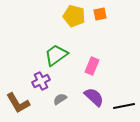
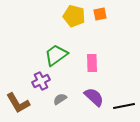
pink rectangle: moved 3 px up; rotated 24 degrees counterclockwise
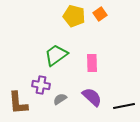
orange square: rotated 24 degrees counterclockwise
purple cross: moved 4 px down; rotated 36 degrees clockwise
purple semicircle: moved 2 px left
brown L-shape: rotated 25 degrees clockwise
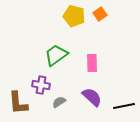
gray semicircle: moved 1 px left, 3 px down
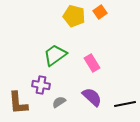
orange square: moved 2 px up
green trapezoid: moved 1 px left
pink rectangle: rotated 30 degrees counterclockwise
black line: moved 1 px right, 2 px up
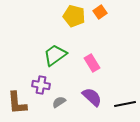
brown L-shape: moved 1 px left
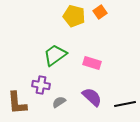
pink rectangle: rotated 42 degrees counterclockwise
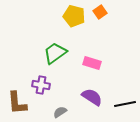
green trapezoid: moved 2 px up
purple semicircle: rotated 10 degrees counterclockwise
gray semicircle: moved 1 px right, 10 px down
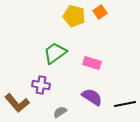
brown L-shape: rotated 35 degrees counterclockwise
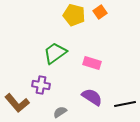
yellow pentagon: moved 1 px up
